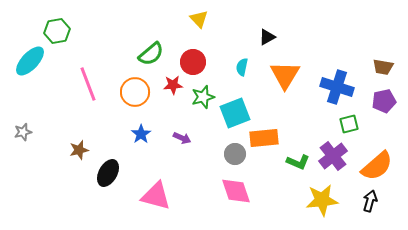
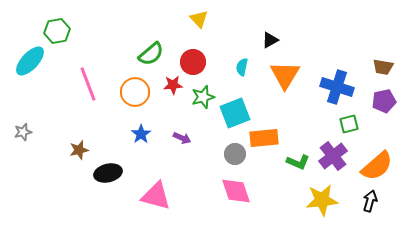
black triangle: moved 3 px right, 3 px down
black ellipse: rotated 48 degrees clockwise
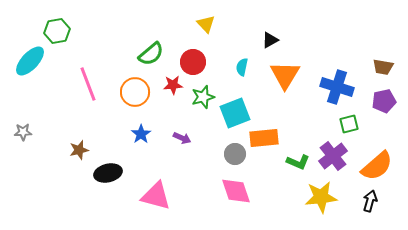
yellow triangle: moved 7 px right, 5 px down
gray star: rotated 12 degrees clockwise
yellow star: moved 1 px left, 3 px up
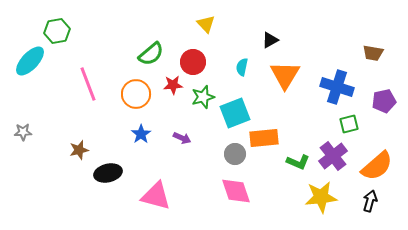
brown trapezoid: moved 10 px left, 14 px up
orange circle: moved 1 px right, 2 px down
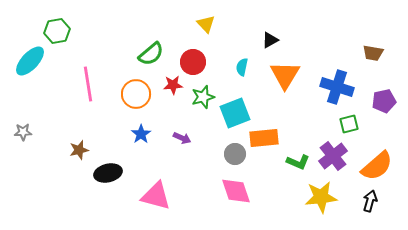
pink line: rotated 12 degrees clockwise
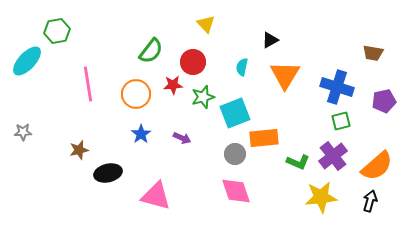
green semicircle: moved 3 px up; rotated 12 degrees counterclockwise
cyan ellipse: moved 3 px left
green square: moved 8 px left, 3 px up
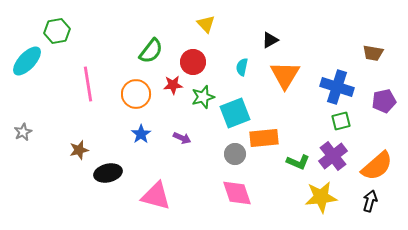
gray star: rotated 24 degrees counterclockwise
pink diamond: moved 1 px right, 2 px down
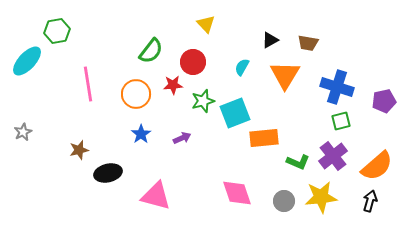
brown trapezoid: moved 65 px left, 10 px up
cyan semicircle: rotated 18 degrees clockwise
green star: moved 4 px down
purple arrow: rotated 48 degrees counterclockwise
gray circle: moved 49 px right, 47 px down
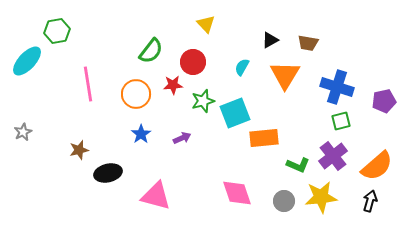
green L-shape: moved 3 px down
